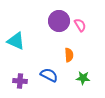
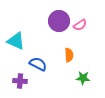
pink semicircle: rotated 88 degrees clockwise
blue semicircle: moved 11 px left, 11 px up
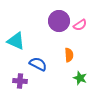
green star: moved 3 px left; rotated 16 degrees clockwise
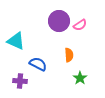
green star: rotated 16 degrees clockwise
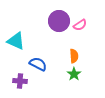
orange semicircle: moved 5 px right, 1 px down
green star: moved 6 px left, 4 px up
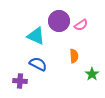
pink semicircle: moved 1 px right
cyan triangle: moved 20 px right, 5 px up
green star: moved 18 px right
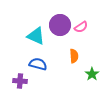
purple circle: moved 1 px right, 4 px down
pink semicircle: moved 2 px down
blue semicircle: rotated 12 degrees counterclockwise
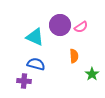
cyan triangle: moved 1 px left, 1 px down
blue semicircle: moved 2 px left
purple cross: moved 4 px right
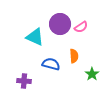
purple circle: moved 1 px up
blue semicircle: moved 15 px right
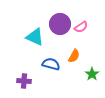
orange semicircle: rotated 32 degrees clockwise
